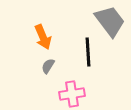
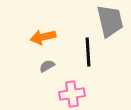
gray trapezoid: rotated 24 degrees clockwise
orange arrow: rotated 100 degrees clockwise
gray semicircle: moved 1 px left; rotated 28 degrees clockwise
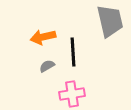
black line: moved 15 px left
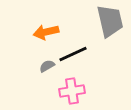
orange arrow: moved 3 px right, 5 px up
black line: moved 2 px down; rotated 68 degrees clockwise
pink cross: moved 3 px up
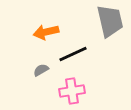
gray semicircle: moved 6 px left, 4 px down
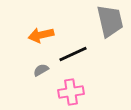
orange arrow: moved 5 px left, 3 px down
pink cross: moved 1 px left, 1 px down
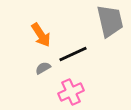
orange arrow: rotated 110 degrees counterclockwise
gray semicircle: moved 2 px right, 2 px up
pink cross: rotated 15 degrees counterclockwise
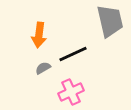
orange arrow: moved 2 px left; rotated 40 degrees clockwise
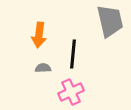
black line: rotated 60 degrees counterclockwise
gray semicircle: rotated 28 degrees clockwise
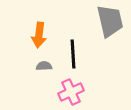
black line: rotated 8 degrees counterclockwise
gray semicircle: moved 1 px right, 2 px up
